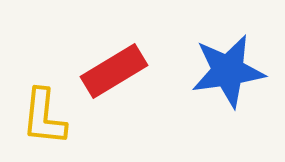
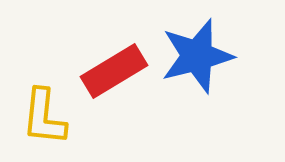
blue star: moved 31 px left, 15 px up; rotated 6 degrees counterclockwise
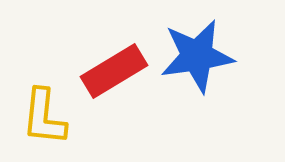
blue star: rotated 6 degrees clockwise
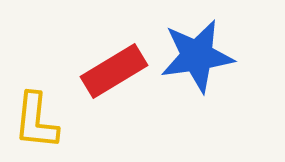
yellow L-shape: moved 8 px left, 4 px down
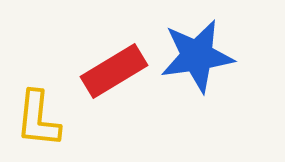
yellow L-shape: moved 2 px right, 2 px up
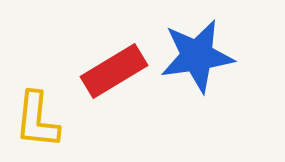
yellow L-shape: moved 1 px left, 1 px down
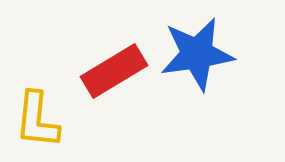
blue star: moved 2 px up
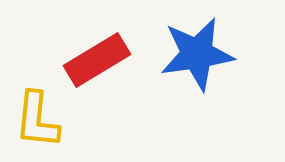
red rectangle: moved 17 px left, 11 px up
